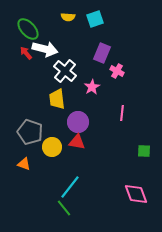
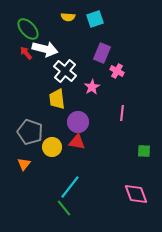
orange triangle: rotated 48 degrees clockwise
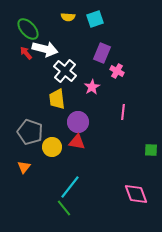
pink line: moved 1 px right, 1 px up
green square: moved 7 px right, 1 px up
orange triangle: moved 3 px down
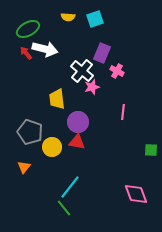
green ellipse: rotated 75 degrees counterclockwise
white cross: moved 17 px right
pink star: rotated 14 degrees clockwise
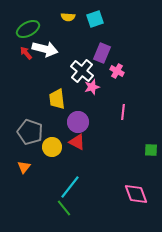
red triangle: rotated 18 degrees clockwise
